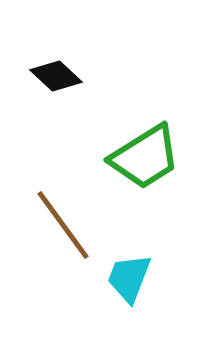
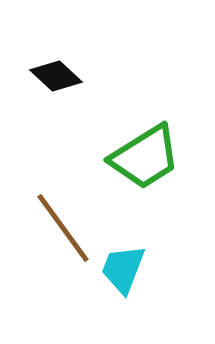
brown line: moved 3 px down
cyan trapezoid: moved 6 px left, 9 px up
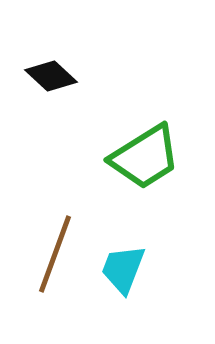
black diamond: moved 5 px left
brown line: moved 8 px left, 26 px down; rotated 56 degrees clockwise
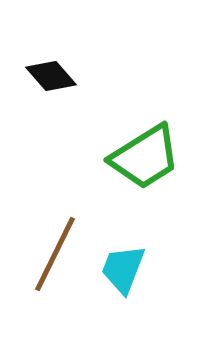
black diamond: rotated 6 degrees clockwise
brown line: rotated 6 degrees clockwise
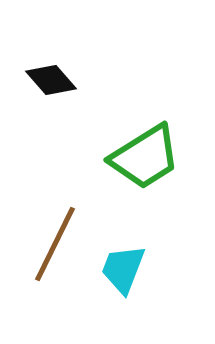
black diamond: moved 4 px down
brown line: moved 10 px up
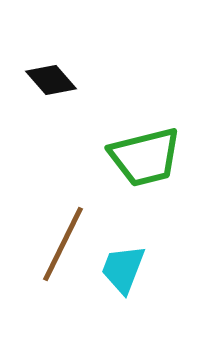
green trapezoid: rotated 18 degrees clockwise
brown line: moved 8 px right
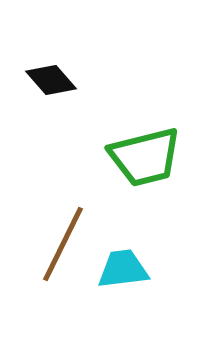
cyan trapezoid: rotated 62 degrees clockwise
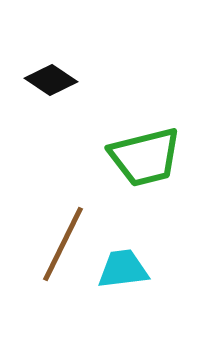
black diamond: rotated 15 degrees counterclockwise
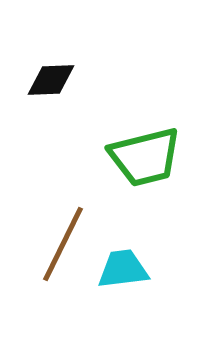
black diamond: rotated 36 degrees counterclockwise
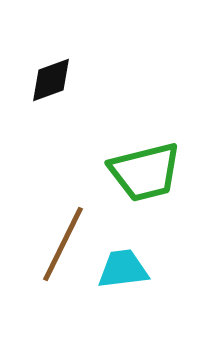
black diamond: rotated 18 degrees counterclockwise
green trapezoid: moved 15 px down
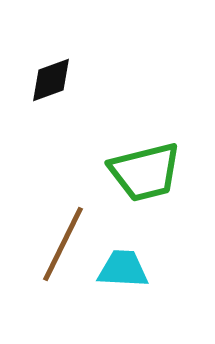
cyan trapezoid: rotated 10 degrees clockwise
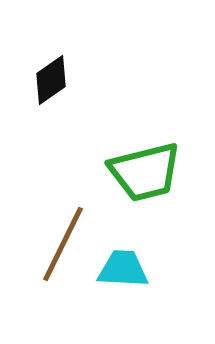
black diamond: rotated 15 degrees counterclockwise
